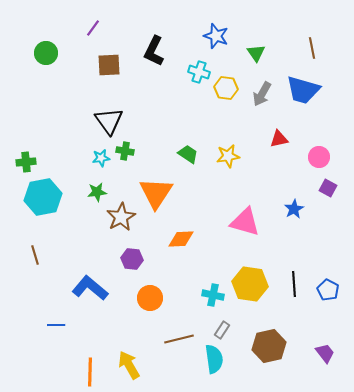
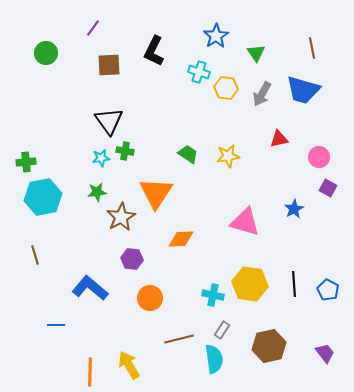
blue star at (216, 36): rotated 20 degrees clockwise
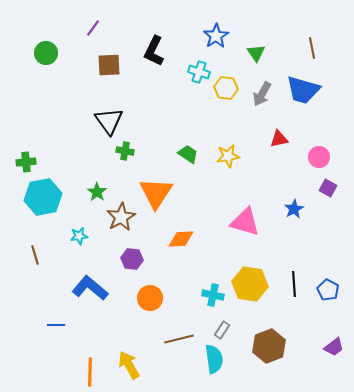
cyan star at (101, 158): moved 22 px left, 78 px down
green star at (97, 192): rotated 30 degrees counterclockwise
brown hexagon at (269, 346): rotated 8 degrees counterclockwise
purple trapezoid at (325, 353): moved 9 px right, 6 px up; rotated 90 degrees clockwise
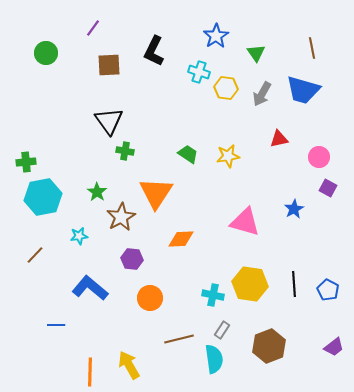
brown line at (35, 255): rotated 60 degrees clockwise
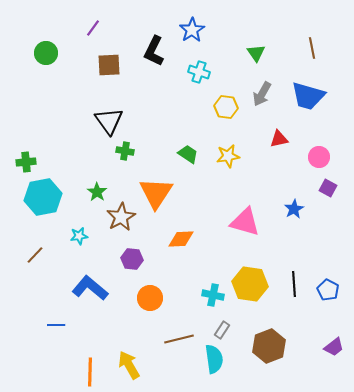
blue star at (216, 36): moved 24 px left, 6 px up
yellow hexagon at (226, 88): moved 19 px down
blue trapezoid at (303, 90): moved 5 px right, 6 px down
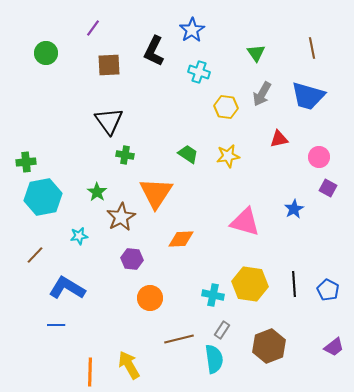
green cross at (125, 151): moved 4 px down
blue L-shape at (90, 288): moved 23 px left; rotated 9 degrees counterclockwise
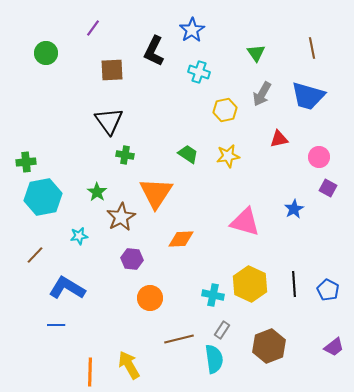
brown square at (109, 65): moved 3 px right, 5 px down
yellow hexagon at (226, 107): moved 1 px left, 3 px down; rotated 20 degrees counterclockwise
yellow hexagon at (250, 284): rotated 16 degrees clockwise
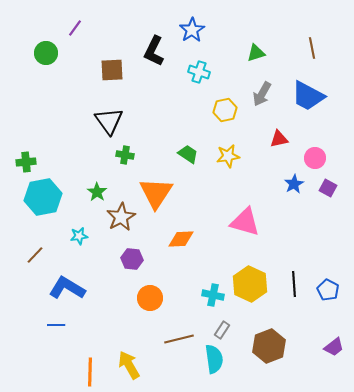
purple line at (93, 28): moved 18 px left
green triangle at (256, 53): rotated 48 degrees clockwise
blue trapezoid at (308, 96): rotated 12 degrees clockwise
pink circle at (319, 157): moved 4 px left, 1 px down
blue star at (294, 209): moved 25 px up
